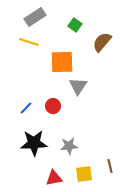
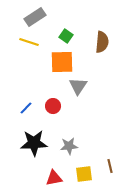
green square: moved 9 px left, 11 px down
brown semicircle: rotated 145 degrees clockwise
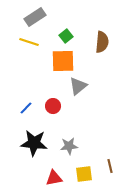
green square: rotated 16 degrees clockwise
orange square: moved 1 px right, 1 px up
gray triangle: rotated 18 degrees clockwise
black star: rotated 8 degrees clockwise
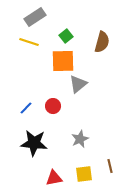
brown semicircle: rotated 10 degrees clockwise
gray triangle: moved 2 px up
gray star: moved 11 px right, 7 px up; rotated 18 degrees counterclockwise
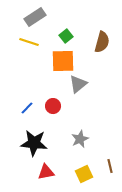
blue line: moved 1 px right
yellow square: rotated 18 degrees counterclockwise
red triangle: moved 8 px left, 6 px up
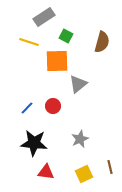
gray rectangle: moved 9 px right
green square: rotated 24 degrees counterclockwise
orange square: moved 6 px left
brown line: moved 1 px down
red triangle: rotated 18 degrees clockwise
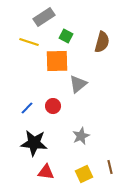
gray star: moved 1 px right, 3 px up
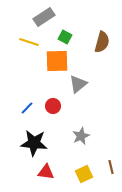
green square: moved 1 px left, 1 px down
brown line: moved 1 px right
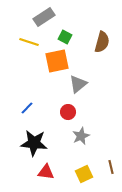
orange square: rotated 10 degrees counterclockwise
red circle: moved 15 px right, 6 px down
